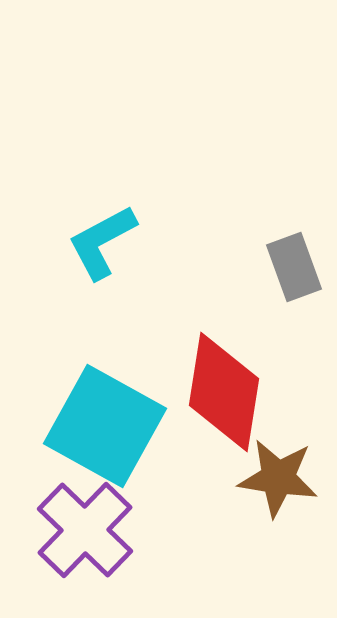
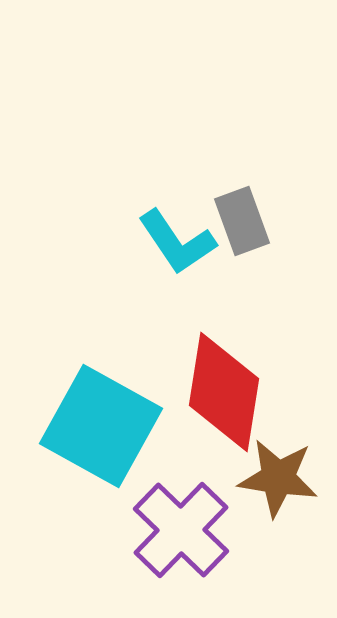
cyan L-shape: moved 75 px right; rotated 96 degrees counterclockwise
gray rectangle: moved 52 px left, 46 px up
cyan square: moved 4 px left
purple cross: moved 96 px right
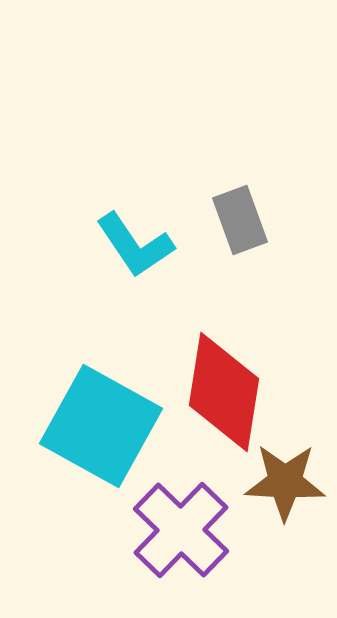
gray rectangle: moved 2 px left, 1 px up
cyan L-shape: moved 42 px left, 3 px down
brown star: moved 7 px right, 4 px down; rotated 6 degrees counterclockwise
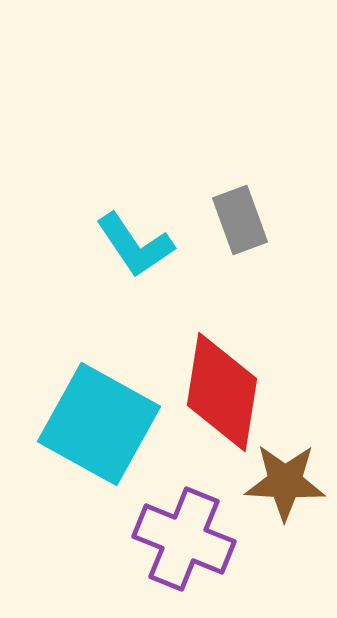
red diamond: moved 2 px left
cyan square: moved 2 px left, 2 px up
purple cross: moved 3 px right, 9 px down; rotated 22 degrees counterclockwise
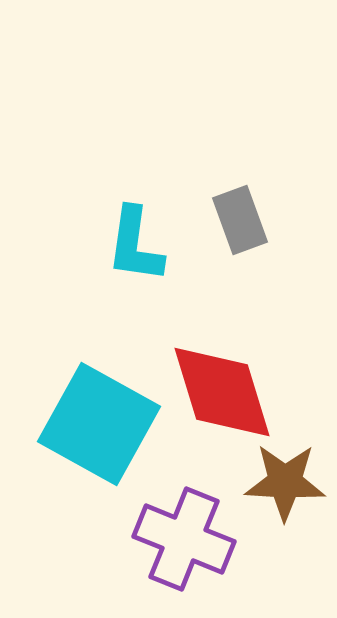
cyan L-shape: rotated 42 degrees clockwise
red diamond: rotated 26 degrees counterclockwise
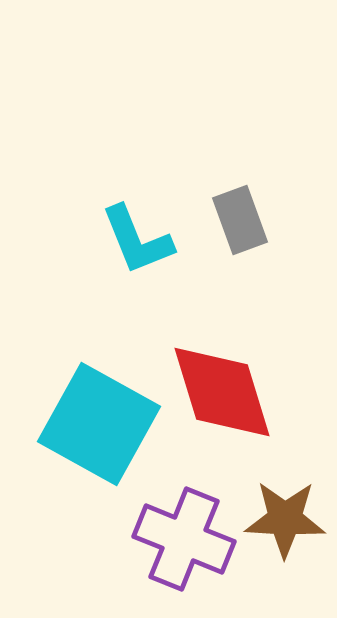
cyan L-shape: moved 2 px right, 5 px up; rotated 30 degrees counterclockwise
brown star: moved 37 px down
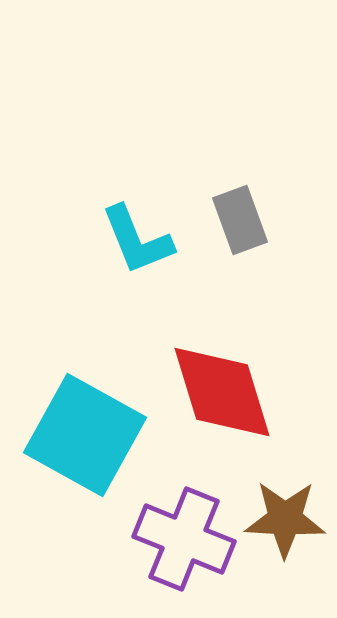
cyan square: moved 14 px left, 11 px down
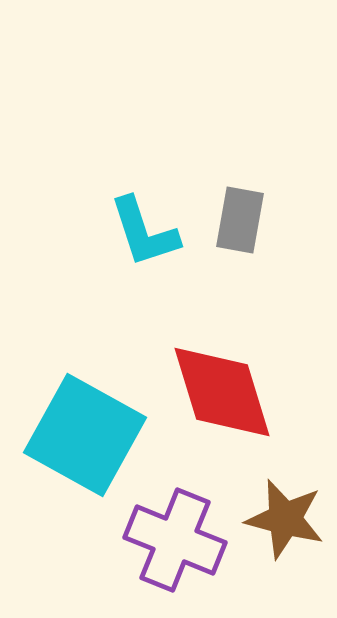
gray rectangle: rotated 30 degrees clockwise
cyan L-shape: moved 7 px right, 8 px up; rotated 4 degrees clockwise
brown star: rotated 12 degrees clockwise
purple cross: moved 9 px left, 1 px down
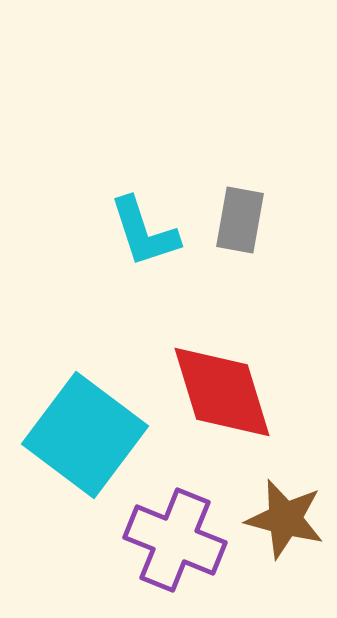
cyan square: rotated 8 degrees clockwise
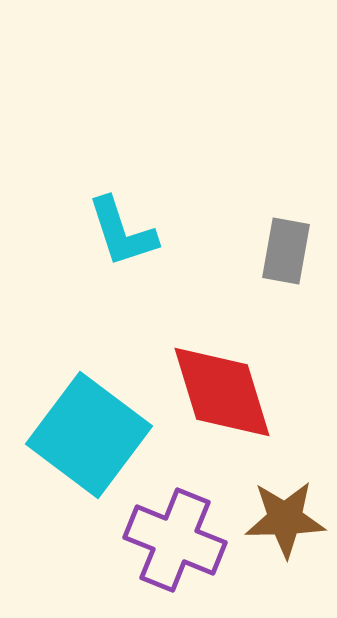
gray rectangle: moved 46 px right, 31 px down
cyan L-shape: moved 22 px left
cyan square: moved 4 px right
brown star: rotated 16 degrees counterclockwise
